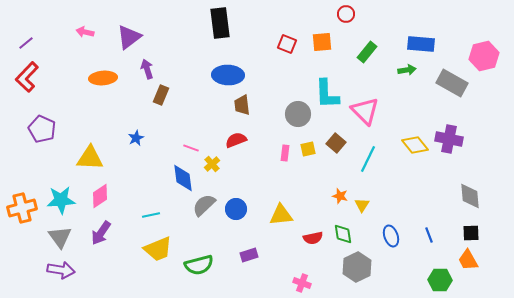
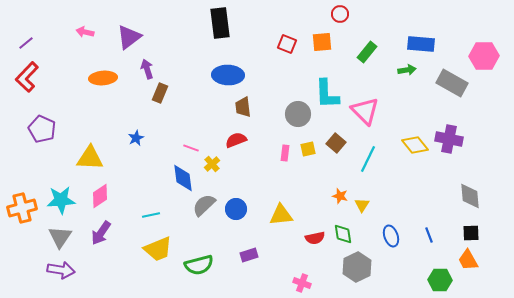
red circle at (346, 14): moved 6 px left
pink hexagon at (484, 56): rotated 12 degrees clockwise
brown rectangle at (161, 95): moved 1 px left, 2 px up
brown trapezoid at (242, 105): moved 1 px right, 2 px down
gray triangle at (60, 237): rotated 10 degrees clockwise
red semicircle at (313, 238): moved 2 px right
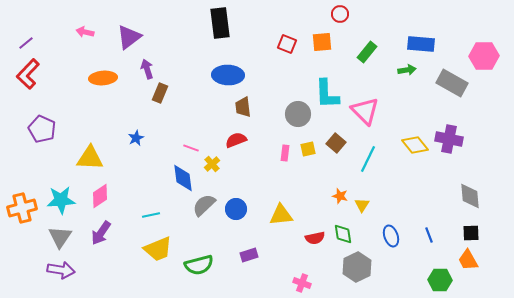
red L-shape at (27, 77): moved 1 px right, 3 px up
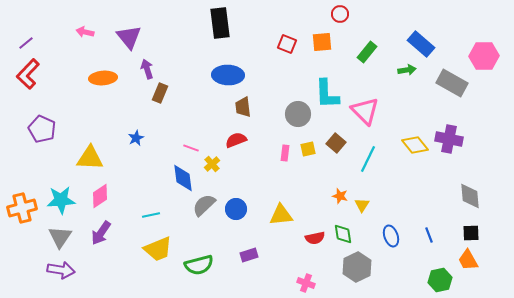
purple triangle at (129, 37): rotated 32 degrees counterclockwise
blue rectangle at (421, 44): rotated 36 degrees clockwise
green hexagon at (440, 280): rotated 15 degrees counterclockwise
pink cross at (302, 283): moved 4 px right
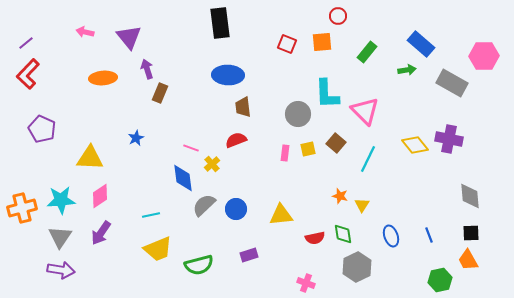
red circle at (340, 14): moved 2 px left, 2 px down
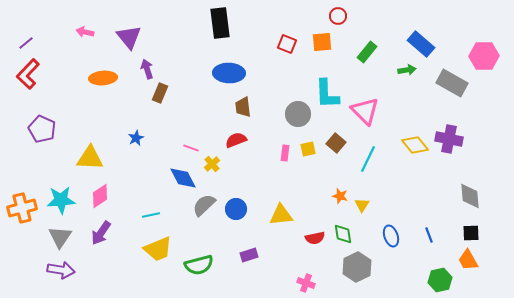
blue ellipse at (228, 75): moved 1 px right, 2 px up
blue diamond at (183, 178): rotated 20 degrees counterclockwise
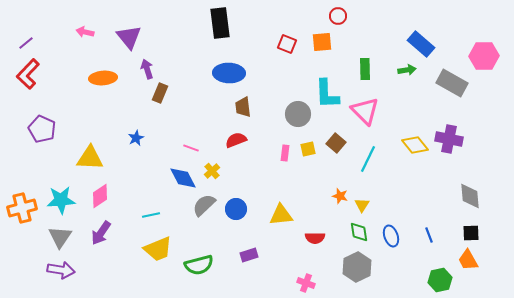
green rectangle at (367, 52): moved 2 px left, 17 px down; rotated 40 degrees counterclockwise
yellow cross at (212, 164): moved 7 px down
green diamond at (343, 234): moved 16 px right, 2 px up
red semicircle at (315, 238): rotated 12 degrees clockwise
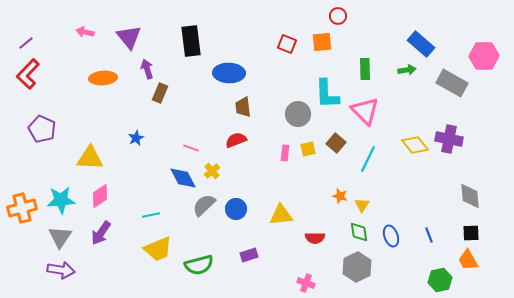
black rectangle at (220, 23): moved 29 px left, 18 px down
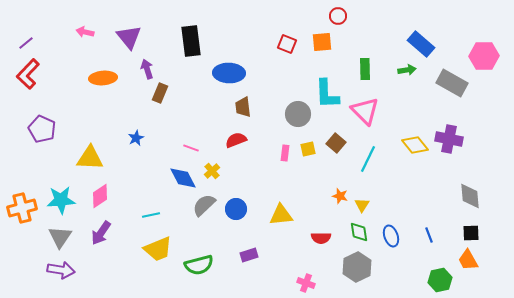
red semicircle at (315, 238): moved 6 px right
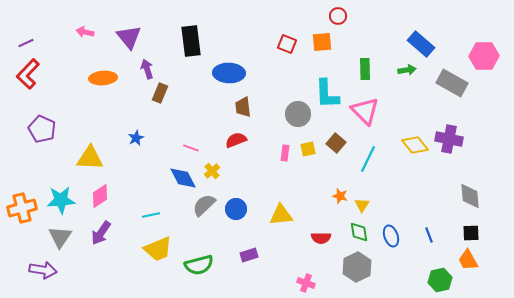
purple line at (26, 43): rotated 14 degrees clockwise
purple arrow at (61, 270): moved 18 px left
